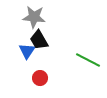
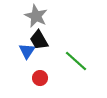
gray star: moved 2 px right, 1 px up; rotated 20 degrees clockwise
green line: moved 12 px left, 1 px down; rotated 15 degrees clockwise
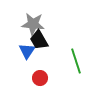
gray star: moved 3 px left, 8 px down; rotated 20 degrees counterclockwise
green line: rotated 30 degrees clockwise
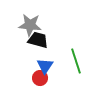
gray star: moved 3 px left, 1 px down
black trapezoid: moved 1 px left; rotated 135 degrees clockwise
blue triangle: moved 18 px right, 15 px down
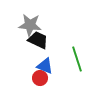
black trapezoid: rotated 10 degrees clockwise
green line: moved 1 px right, 2 px up
blue triangle: rotated 42 degrees counterclockwise
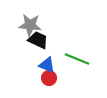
green line: rotated 50 degrees counterclockwise
blue triangle: moved 2 px right, 1 px up
red circle: moved 9 px right
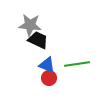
green line: moved 5 px down; rotated 30 degrees counterclockwise
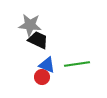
red circle: moved 7 px left, 1 px up
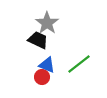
gray star: moved 17 px right, 2 px up; rotated 30 degrees clockwise
green line: moved 2 px right; rotated 30 degrees counterclockwise
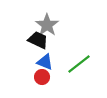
gray star: moved 2 px down
blue triangle: moved 2 px left, 3 px up
